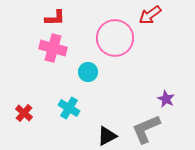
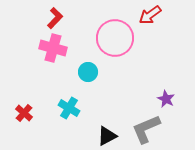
red L-shape: rotated 45 degrees counterclockwise
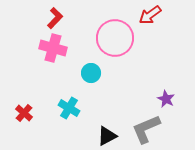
cyan circle: moved 3 px right, 1 px down
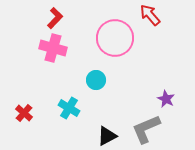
red arrow: rotated 85 degrees clockwise
cyan circle: moved 5 px right, 7 px down
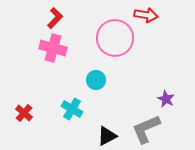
red arrow: moved 4 px left; rotated 140 degrees clockwise
cyan cross: moved 3 px right, 1 px down
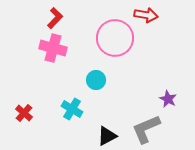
purple star: moved 2 px right
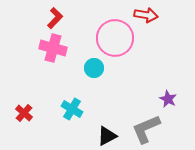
cyan circle: moved 2 px left, 12 px up
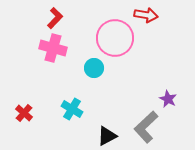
gray L-shape: moved 2 px up; rotated 20 degrees counterclockwise
